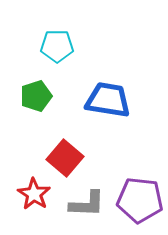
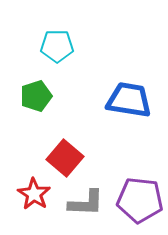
blue trapezoid: moved 21 px right
gray L-shape: moved 1 px left, 1 px up
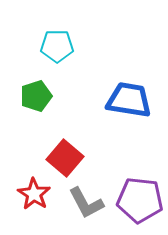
gray L-shape: rotated 60 degrees clockwise
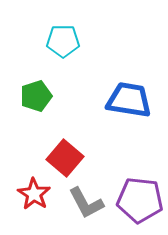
cyan pentagon: moved 6 px right, 5 px up
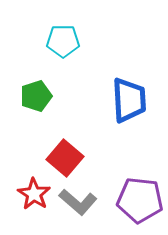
blue trapezoid: rotated 78 degrees clockwise
gray L-shape: moved 8 px left, 1 px up; rotated 21 degrees counterclockwise
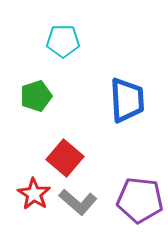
blue trapezoid: moved 2 px left
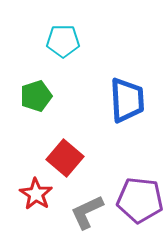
red star: moved 2 px right
gray L-shape: moved 9 px right, 10 px down; rotated 114 degrees clockwise
